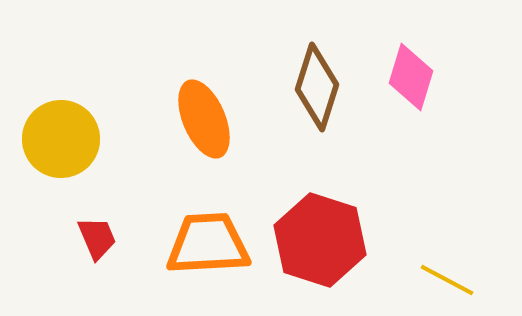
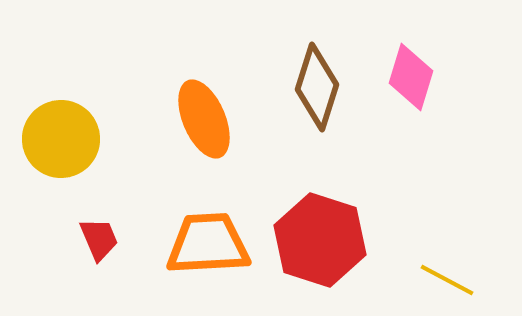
red trapezoid: moved 2 px right, 1 px down
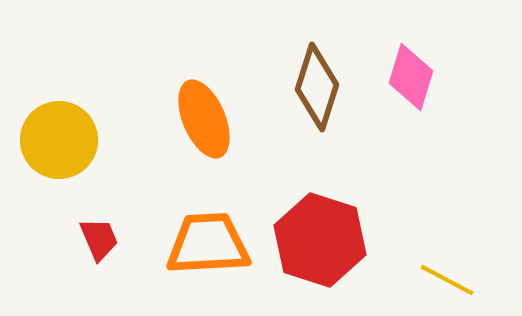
yellow circle: moved 2 px left, 1 px down
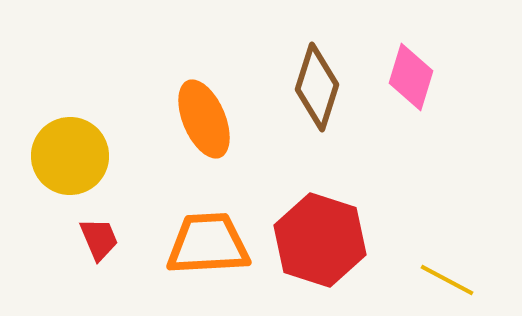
yellow circle: moved 11 px right, 16 px down
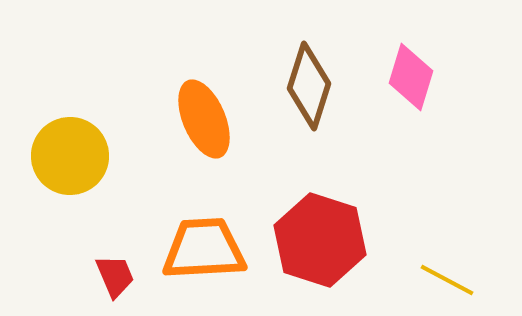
brown diamond: moved 8 px left, 1 px up
red trapezoid: moved 16 px right, 37 px down
orange trapezoid: moved 4 px left, 5 px down
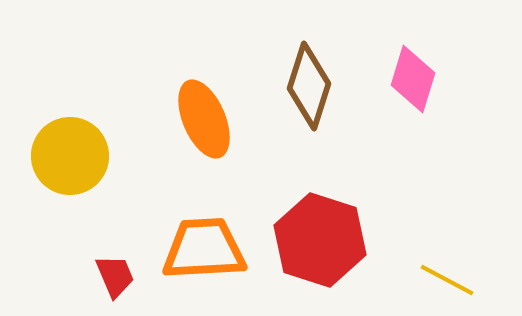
pink diamond: moved 2 px right, 2 px down
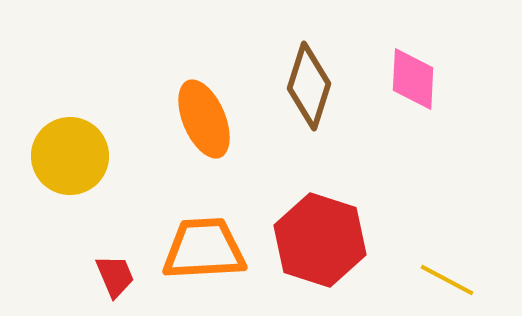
pink diamond: rotated 14 degrees counterclockwise
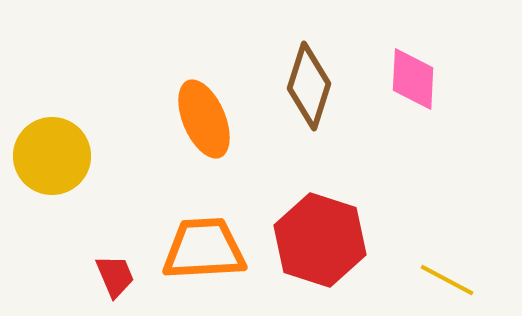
yellow circle: moved 18 px left
